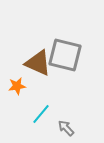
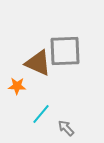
gray square: moved 4 px up; rotated 16 degrees counterclockwise
orange star: rotated 12 degrees clockwise
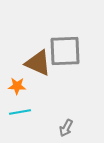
cyan line: moved 21 px left, 2 px up; rotated 40 degrees clockwise
gray arrow: rotated 108 degrees counterclockwise
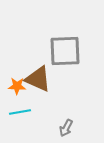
brown triangle: moved 16 px down
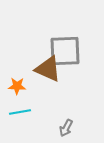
brown triangle: moved 10 px right, 10 px up
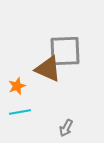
orange star: rotated 24 degrees counterclockwise
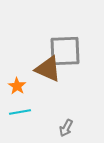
orange star: rotated 18 degrees counterclockwise
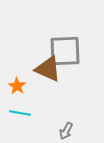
cyan line: moved 1 px down; rotated 20 degrees clockwise
gray arrow: moved 3 px down
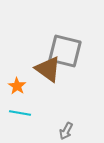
gray square: rotated 16 degrees clockwise
brown triangle: rotated 12 degrees clockwise
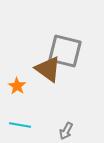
cyan line: moved 12 px down
